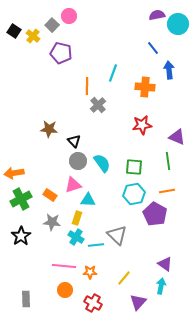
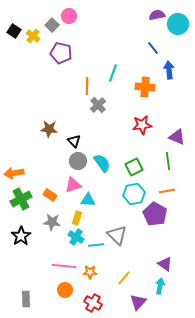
green square at (134, 167): rotated 30 degrees counterclockwise
cyan arrow at (161, 286): moved 1 px left
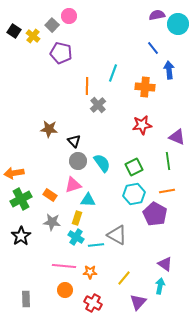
gray triangle at (117, 235): rotated 15 degrees counterclockwise
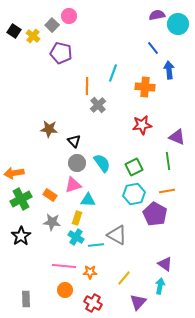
gray circle at (78, 161): moved 1 px left, 2 px down
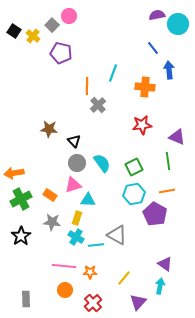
red cross at (93, 303): rotated 18 degrees clockwise
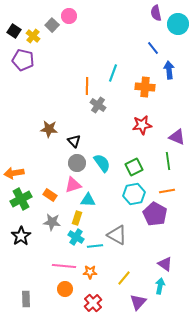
purple semicircle at (157, 15): moved 1 px left, 2 px up; rotated 91 degrees counterclockwise
purple pentagon at (61, 53): moved 38 px left, 7 px down
gray cross at (98, 105): rotated 14 degrees counterclockwise
cyan line at (96, 245): moved 1 px left, 1 px down
orange circle at (65, 290): moved 1 px up
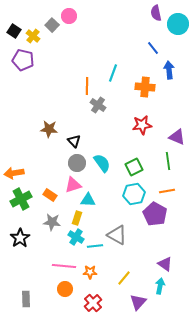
black star at (21, 236): moved 1 px left, 2 px down
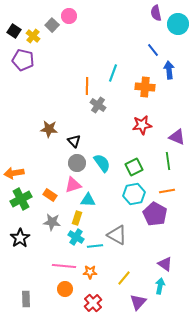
blue line at (153, 48): moved 2 px down
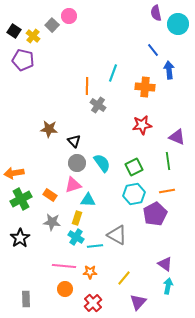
purple pentagon at (155, 214): rotated 15 degrees clockwise
cyan arrow at (160, 286): moved 8 px right
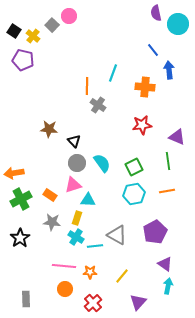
purple pentagon at (155, 214): moved 18 px down
yellow line at (124, 278): moved 2 px left, 2 px up
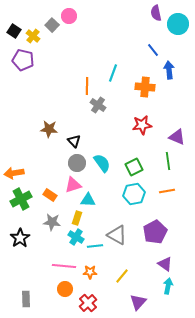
red cross at (93, 303): moved 5 px left
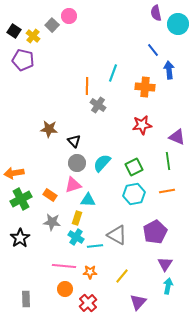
cyan semicircle at (102, 163): rotated 102 degrees counterclockwise
purple triangle at (165, 264): rotated 28 degrees clockwise
